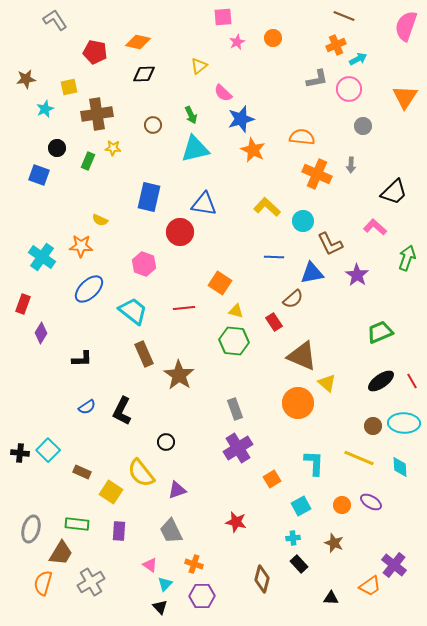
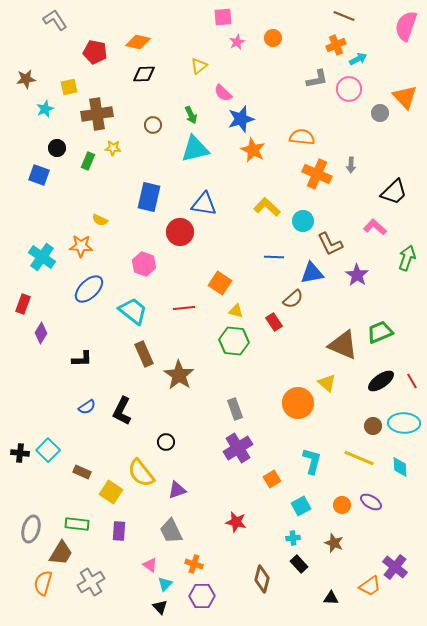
orange triangle at (405, 97): rotated 16 degrees counterclockwise
gray circle at (363, 126): moved 17 px right, 13 px up
brown triangle at (302, 356): moved 41 px right, 11 px up
cyan L-shape at (314, 463): moved 2 px left, 2 px up; rotated 12 degrees clockwise
purple cross at (394, 565): moved 1 px right, 2 px down
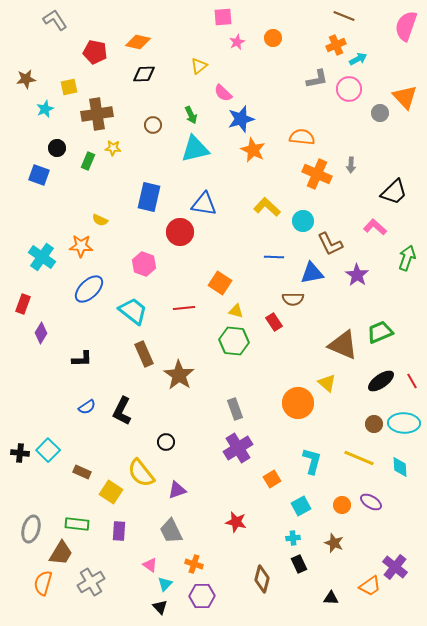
brown semicircle at (293, 299): rotated 40 degrees clockwise
brown circle at (373, 426): moved 1 px right, 2 px up
black rectangle at (299, 564): rotated 18 degrees clockwise
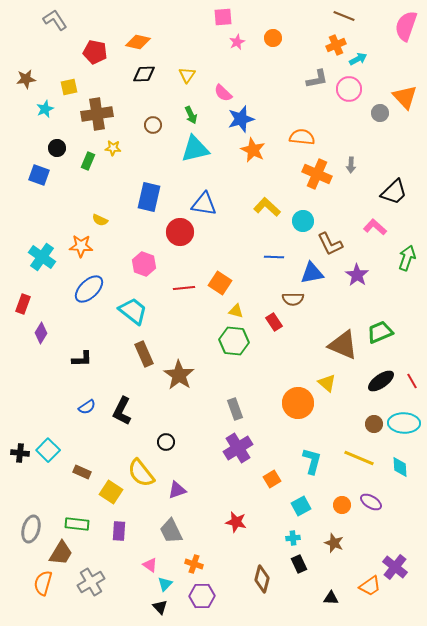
yellow triangle at (199, 66): moved 12 px left, 9 px down; rotated 18 degrees counterclockwise
red line at (184, 308): moved 20 px up
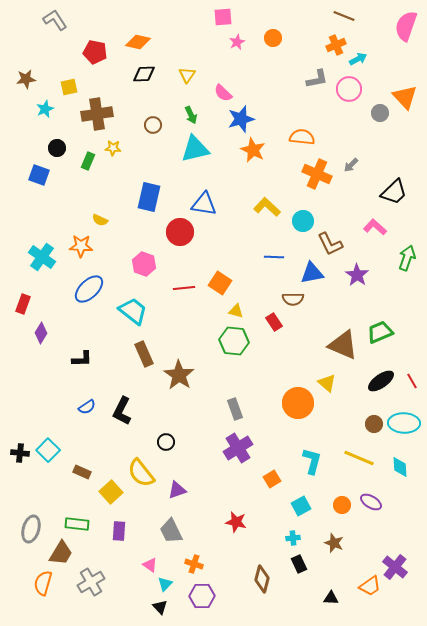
gray arrow at (351, 165): rotated 42 degrees clockwise
yellow square at (111, 492): rotated 15 degrees clockwise
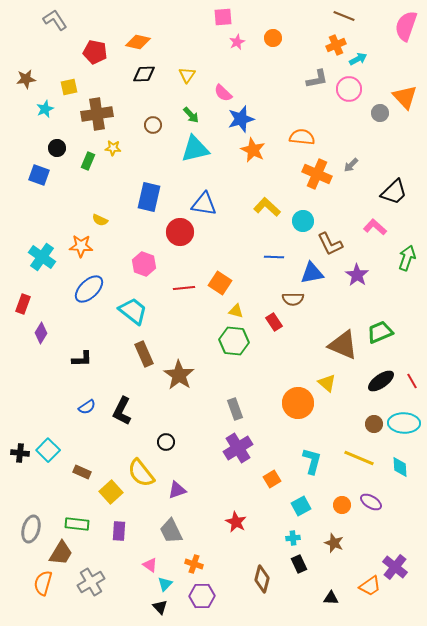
green arrow at (191, 115): rotated 18 degrees counterclockwise
red star at (236, 522): rotated 15 degrees clockwise
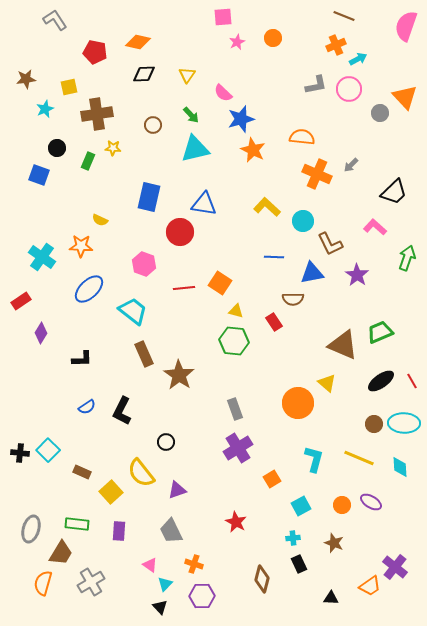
gray L-shape at (317, 79): moved 1 px left, 6 px down
red rectangle at (23, 304): moved 2 px left, 3 px up; rotated 36 degrees clockwise
cyan L-shape at (312, 461): moved 2 px right, 2 px up
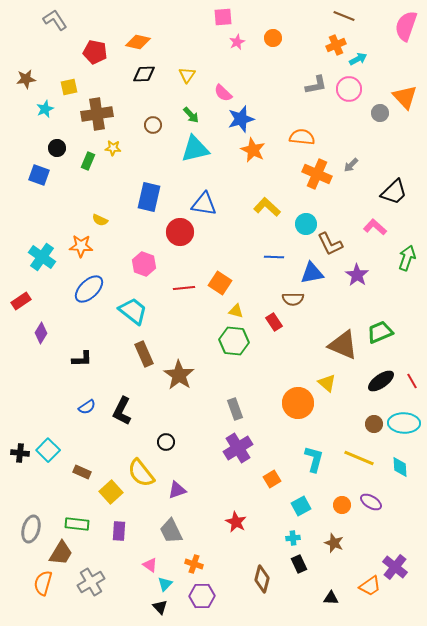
cyan circle at (303, 221): moved 3 px right, 3 px down
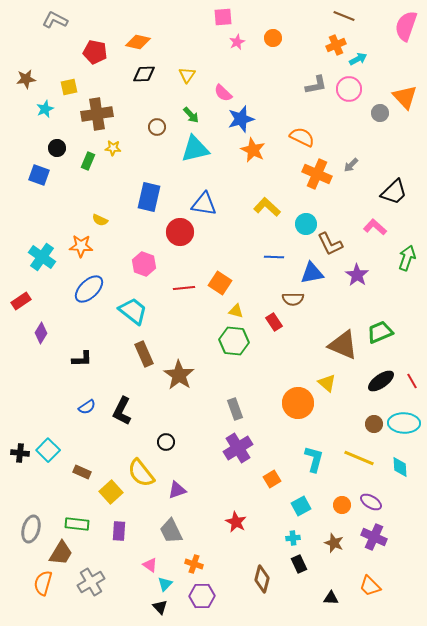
gray L-shape at (55, 20): rotated 30 degrees counterclockwise
brown circle at (153, 125): moved 4 px right, 2 px down
orange semicircle at (302, 137): rotated 20 degrees clockwise
purple cross at (395, 567): moved 21 px left, 30 px up; rotated 15 degrees counterclockwise
orange trapezoid at (370, 586): rotated 80 degrees clockwise
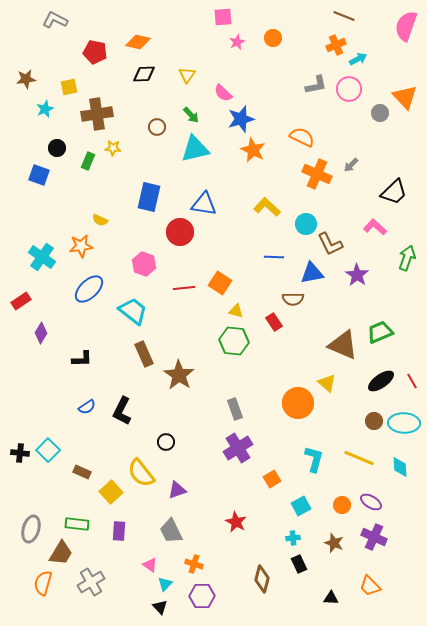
orange star at (81, 246): rotated 10 degrees counterclockwise
brown circle at (374, 424): moved 3 px up
